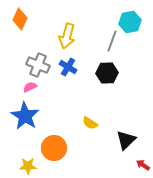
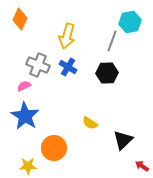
pink semicircle: moved 6 px left, 1 px up
black triangle: moved 3 px left
red arrow: moved 1 px left, 1 px down
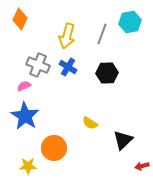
gray line: moved 10 px left, 7 px up
red arrow: rotated 48 degrees counterclockwise
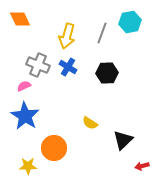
orange diamond: rotated 50 degrees counterclockwise
gray line: moved 1 px up
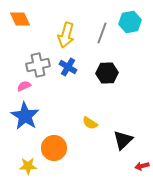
yellow arrow: moved 1 px left, 1 px up
gray cross: rotated 35 degrees counterclockwise
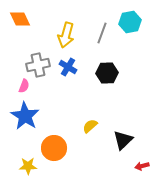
pink semicircle: rotated 136 degrees clockwise
yellow semicircle: moved 3 px down; rotated 105 degrees clockwise
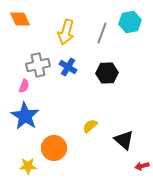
yellow arrow: moved 3 px up
black triangle: moved 1 px right; rotated 35 degrees counterclockwise
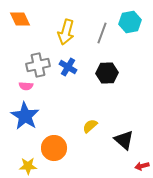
pink semicircle: moved 2 px right; rotated 72 degrees clockwise
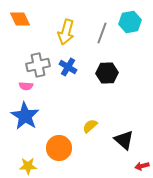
orange circle: moved 5 px right
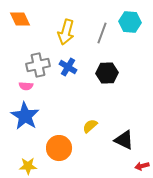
cyan hexagon: rotated 15 degrees clockwise
black triangle: rotated 15 degrees counterclockwise
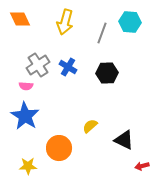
yellow arrow: moved 1 px left, 10 px up
gray cross: rotated 20 degrees counterclockwise
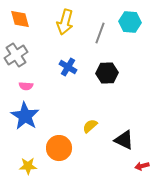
orange diamond: rotated 10 degrees clockwise
gray line: moved 2 px left
gray cross: moved 22 px left, 10 px up
